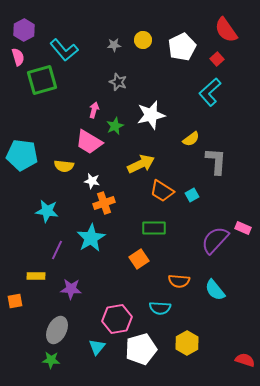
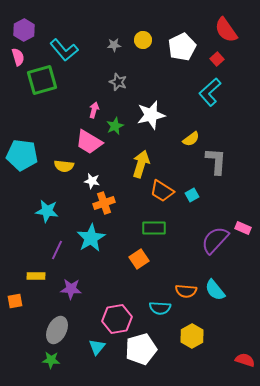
yellow arrow at (141, 164): rotated 48 degrees counterclockwise
orange semicircle at (179, 281): moved 7 px right, 10 px down
yellow hexagon at (187, 343): moved 5 px right, 7 px up
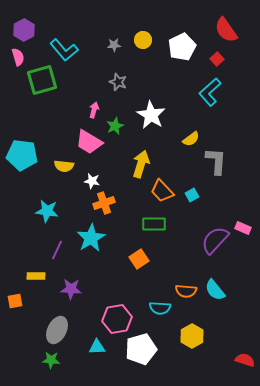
white star at (151, 115): rotated 28 degrees counterclockwise
orange trapezoid at (162, 191): rotated 15 degrees clockwise
green rectangle at (154, 228): moved 4 px up
cyan triangle at (97, 347): rotated 48 degrees clockwise
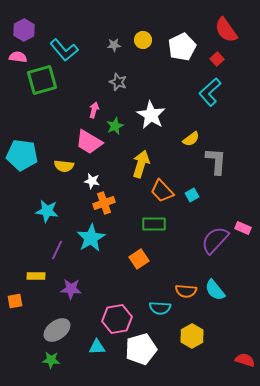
pink semicircle at (18, 57): rotated 66 degrees counterclockwise
gray ellipse at (57, 330): rotated 28 degrees clockwise
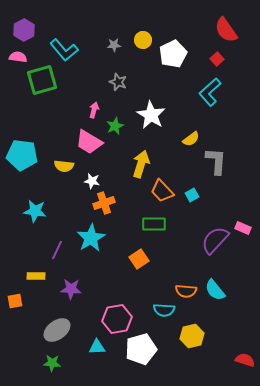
white pentagon at (182, 47): moved 9 px left, 7 px down
cyan star at (47, 211): moved 12 px left
cyan semicircle at (160, 308): moved 4 px right, 2 px down
yellow hexagon at (192, 336): rotated 15 degrees clockwise
green star at (51, 360): moved 1 px right, 3 px down
